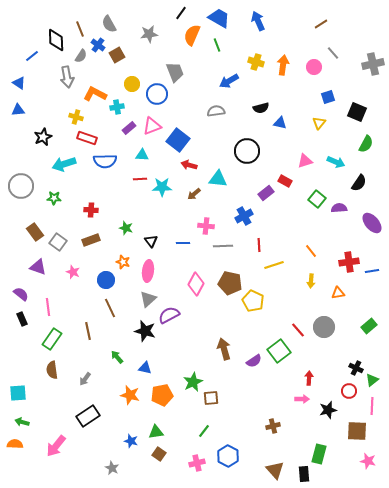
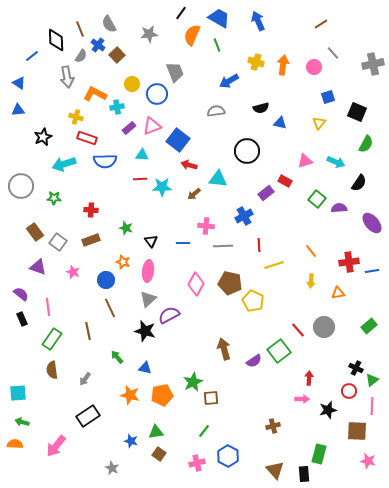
brown square at (117, 55): rotated 14 degrees counterclockwise
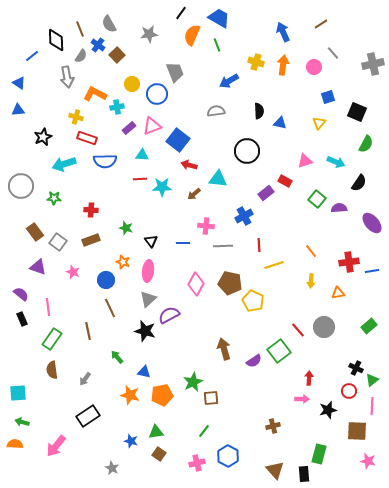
blue arrow at (258, 21): moved 25 px right, 11 px down
black semicircle at (261, 108): moved 2 px left, 3 px down; rotated 77 degrees counterclockwise
blue triangle at (145, 368): moved 1 px left, 4 px down
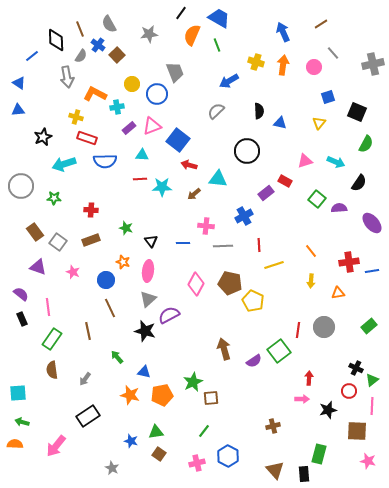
gray semicircle at (216, 111): rotated 36 degrees counterclockwise
red line at (298, 330): rotated 49 degrees clockwise
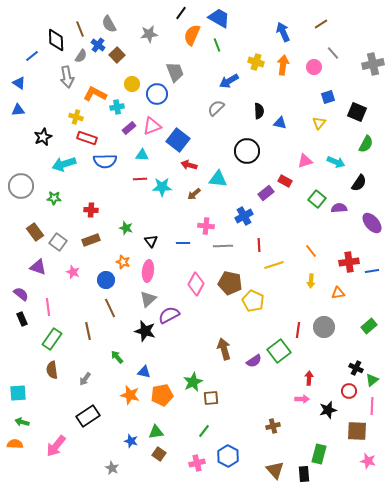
gray semicircle at (216, 111): moved 3 px up
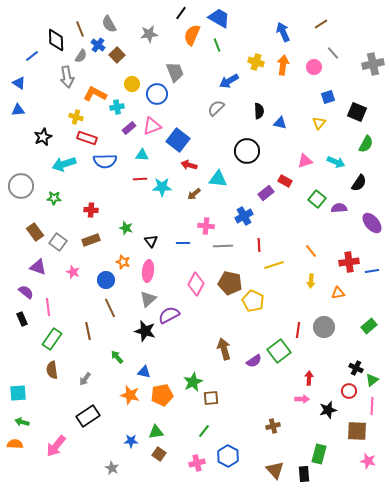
purple semicircle at (21, 294): moved 5 px right, 2 px up
blue star at (131, 441): rotated 16 degrees counterclockwise
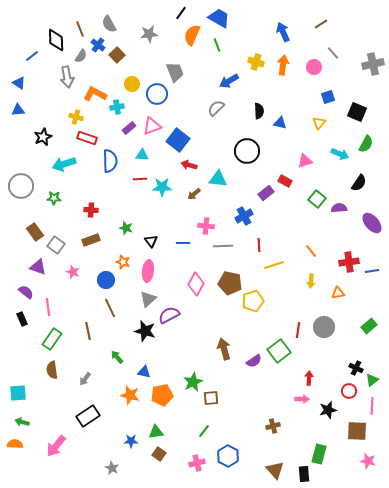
blue semicircle at (105, 161): moved 5 px right; rotated 90 degrees counterclockwise
cyan arrow at (336, 162): moved 4 px right, 8 px up
gray square at (58, 242): moved 2 px left, 3 px down
yellow pentagon at (253, 301): rotated 30 degrees clockwise
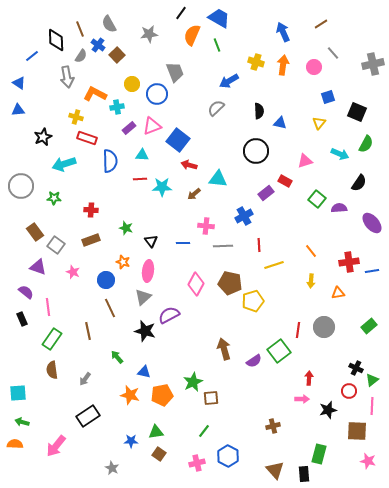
black circle at (247, 151): moved 9 px right
gray triangle at (148, 299): moved 5 px left, 2 px up
